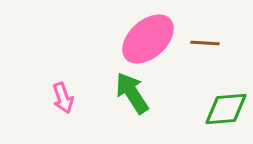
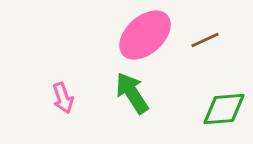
pink ellipse: moved 3 px left, 4 px up
brown line: moved 3 px up; rotated 28 degrees counterclockwise
green diamond: moved 2 px left
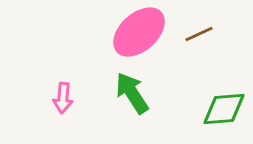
pink ellipse: moved 6 px left, 3 px up
brown line: moved 6 px left, 6 px up
pink arrow: rotated 24 degrees clockwise
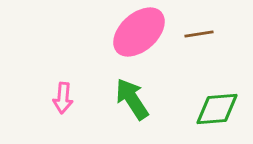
brown line: rotated 16 degrees clockwise
green arrow: moved 6 px down
green diamond: moved 7 px left
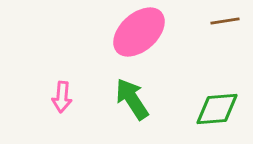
brown line: moved 26 px right, 13 px up
pink arrow: moved 1 px left, 1 px up
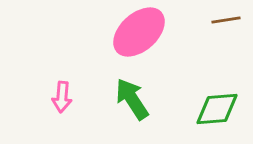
brown line: moved 1 px right, 1 px up
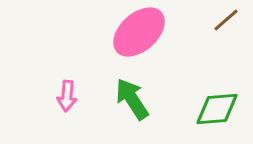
brown line: rotated 32 degrees counterclockwise
pink arrow: moved 5 px right, 1 px up
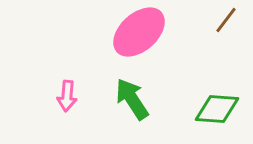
brown line: rotated 12 degrees counterclockwise
green diamond: rotated 9 degrees clockwise
